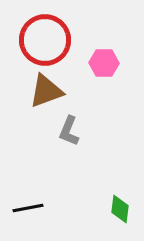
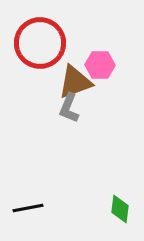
red circle: moved 5 px left, 3 px down
pink hexagon: moved 4 px left, 2 px down
brown triangle: moved 29 px right, 9 px up
gray L-shape: moved 23 px up
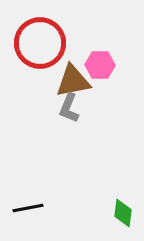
brown triangle: moved 2 px left, 1 px up; rotated 9 degrees clockwise
green diamond: moved 3 px right, 4 px down
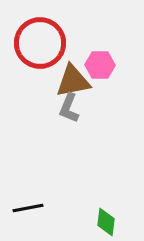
green diamond: moved 17 px left, 9 px down
